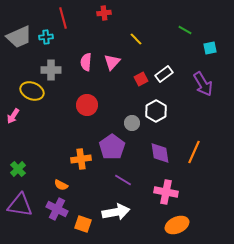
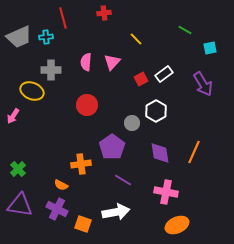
orange cross: moved 5 px down
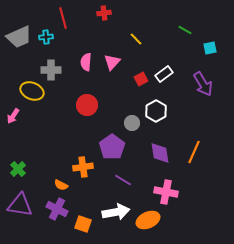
orange cross: moved 2 px right, 3 px down
orange ellipse: moved 29 px left, 5 px up
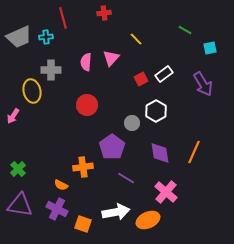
pink triangle: moved 1 px left, 4 px up
yellow ellipse: rotated 55 degrees clockwise
purple line: moved 3 px right, 2 px up
pink cross: rotated 30 degrees clockwise
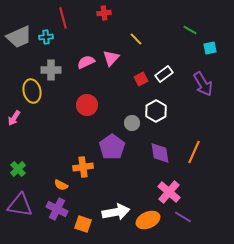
green line: moved 5 px right
pink semicircle: rotated 60 degrees clockwise
pink arrow: moved 1 px right, 2 px down
purple line: moved 57 px right, 39 px down
pink cross: moved 3 px right
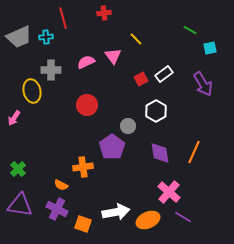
pink triangle: moved 2 px right, 2 px up; rotated 18 degrees counterclockwise
gray circle: moved 4 px left, 3 px down
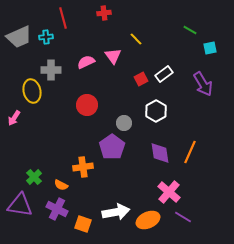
gray circle: moved 4 px left, 3 px up
orange line: moved 4 px left
green cross: moved 16 px right, 8 px down
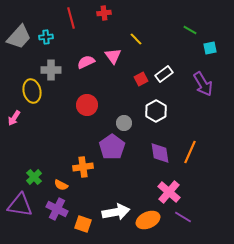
red line: moved 8 px right
gray trapezoid: rotated 24 degrees counterclockwise
